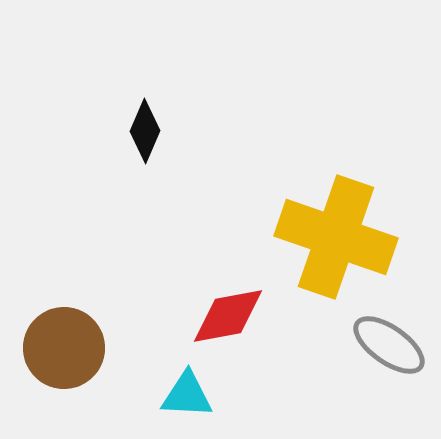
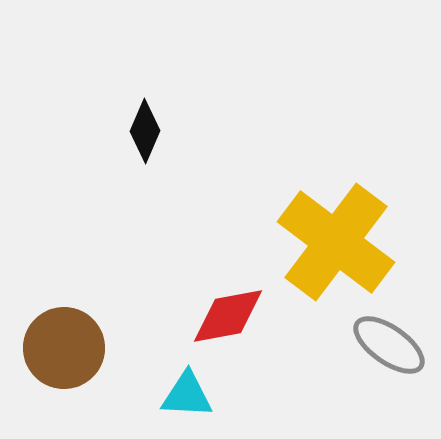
yellow cross: moved 5 px down; rotated 18 degrees clockwise
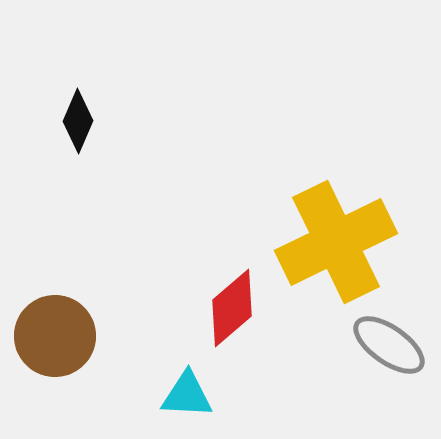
black diamond: moved 67 px left, 10 px up
yellow cross: rotated 27 degrees clockwise
red diamond: moved 4 px right, 8 px up; rotated 30 degrees counterclockwise
brown circle: moved 9 px left, 12 px up
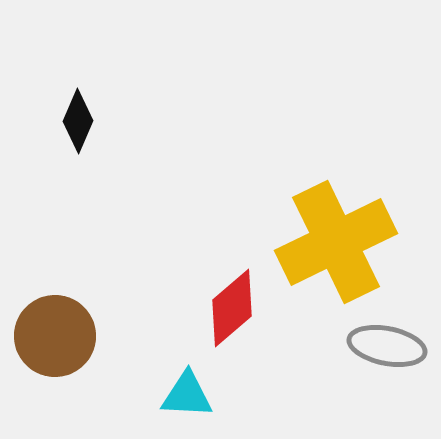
gray ellipse: moved 2 px left, 1 px down; rotated 24 degrees counterclockwise
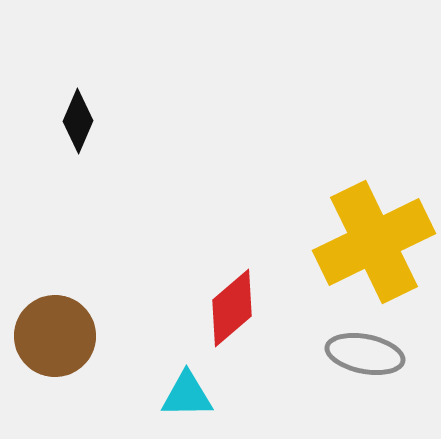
yellow cross: moved 38 px right
gray ellipse: moved 22 px left, 8 px down
cyan triangle: rotated 4 degrees counterclockwise
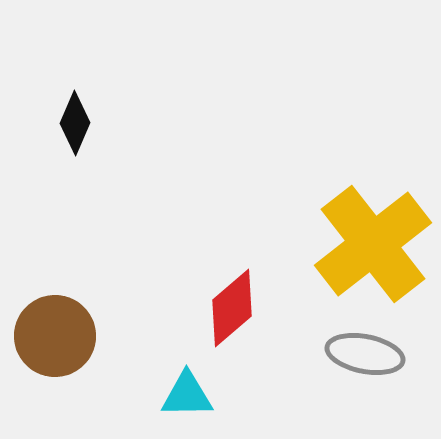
black diamond: moved 3 px left, 2 px down
yellow cross: moved 1 px left, 2 px down; rotated 12 degrees counterclockwise
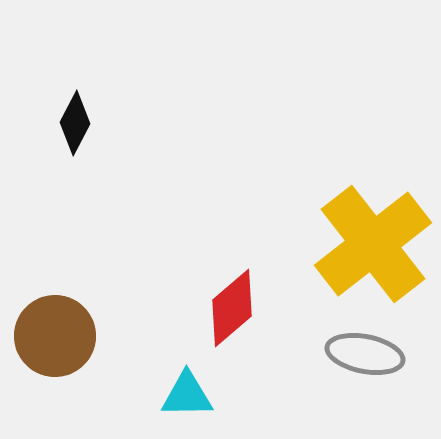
black diamond: rotated 4 degrees clockwise
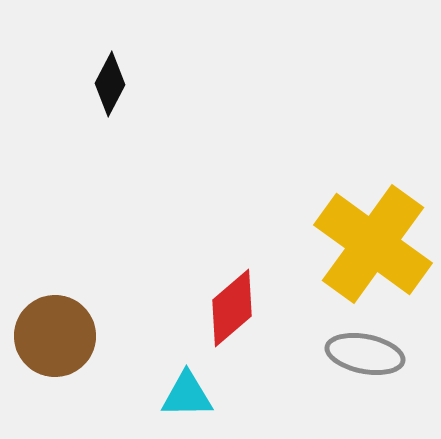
black diamond: moved 35 px right, 39 px up
yellow cross: rotated 16 degrees counterclockwise
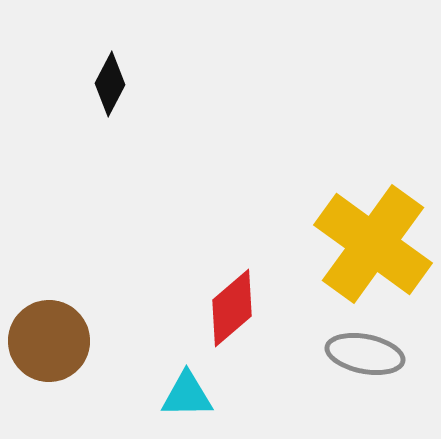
brown circle: moved 6 px left, 5 px down
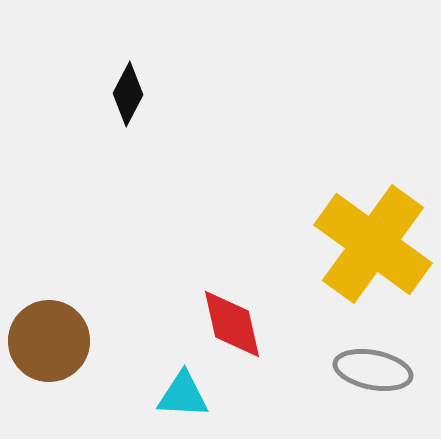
black diamond: moved 18 px right, 10 px down
red diamond: moved 16 px down; rotated 62 degrees counterclockwise
gray ellipse: moved 8 px right, 16 px down
cyan triangle: moved 4 px left; rotated 4 degrees clockwise
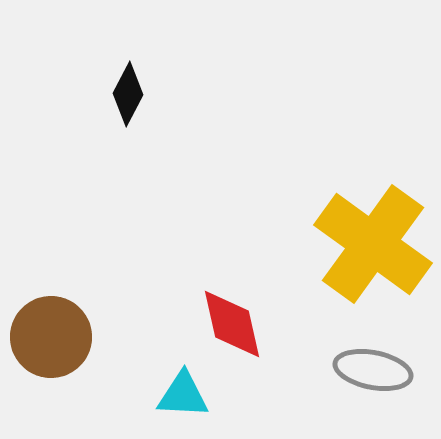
brown circle: moved 2 px right, 4 px up
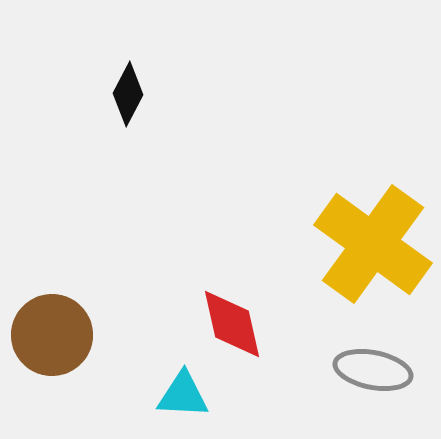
brown circle: moved 1 px right, 2 px up
